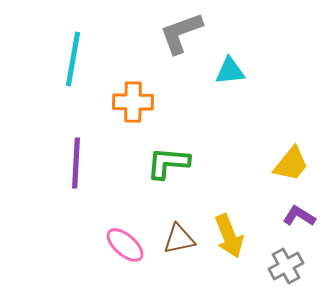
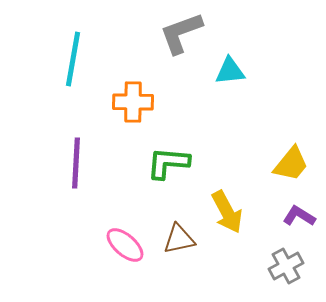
yellow arrow: moved 2 px left, 24 px up; rotated 6 degrees counterclockwise
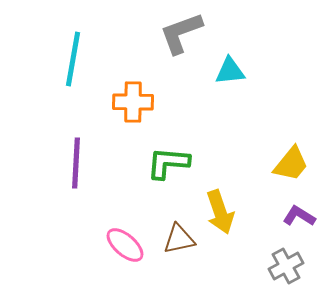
yellow arrow: moved 7 px left; rotated 9 degrees clockwise
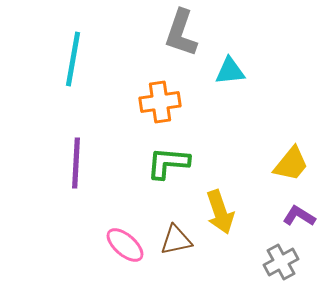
gray L-shape: rotated 51 degrees counterclockwise
orange cross: moved 27 px right; rotated 9 degrees counterclockwise
brown triangle: moved 3 px left, 1 px down
gray cross: moved 5 px left, 4 px up
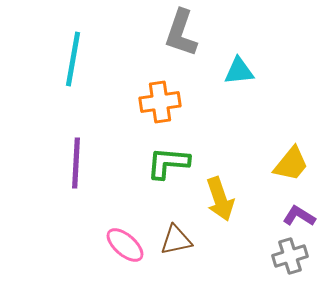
cyan triangle: moved 9 px right
yellow arrow: moved 13 px up
gray cross: moved 9 px right, 6 px up; rotated 12 degrees clockwise
